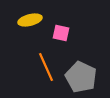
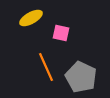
yellow ellipse: moved 1 px right, 2 px up; rotated 15 degrees counterclockwise
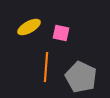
yellow ellipse: moved 2 px left, 9 px down
orange line: rotated 28 degrees clockwise
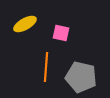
yellow ellipse: moved 4 px left, 3 px up
gray pentagon: rotated 12 degrees counterclockwise
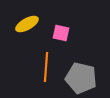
yellow ellipse: moved 2 px right
gray pentagon: moved 1 px down
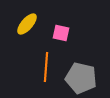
yellow ellipse: rotated 20 degrees counterclockwise
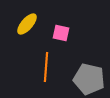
gray pentagon: moved 8 px right, 1 px down
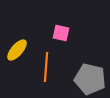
yellow ellipse: moved 10 px left, 26 px down
gray pentagon: moved 1 px right
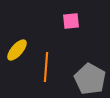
pink square: moved 10 px right, 12 px up; rotated 18 degrees counterclockwise
gray pentagon: rotated 16 degrees clockwise
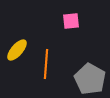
orange line: moved 3 px up
